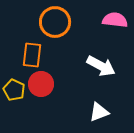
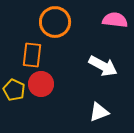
white arrow: moved 2 px right
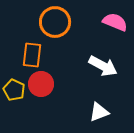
pink semicircle: moved 2 px down; rotated 15 degrees clockwise
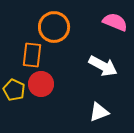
orange circle: moved 1 px left, 5 px down
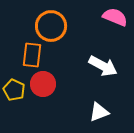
pink semicircle: moved 5 px up
orange circle: moved 3 px left, 1 px up
red circle: moved 2 px right
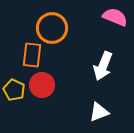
orange circle: moved 1 px right, 2 px down
white arrow: rotated 84 degrees clockwise
red circle: moved 1 px left, 1 px down
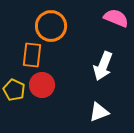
pink semicircle: moved 1 px right, 1 px down
orange circle: moved 1 px left, 2 px up
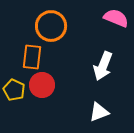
orange rectangle: moved 2 px down
